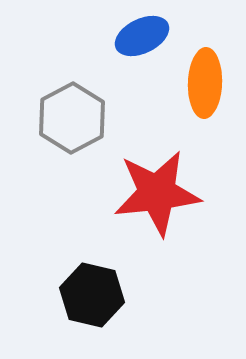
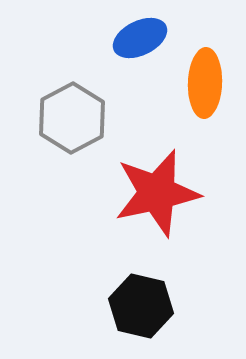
blue ellipse: moved 2 px left, 2 px down
red star: rotated 6 degrees counterclockwise
black hexagon: moved 49 px right, 11 px down
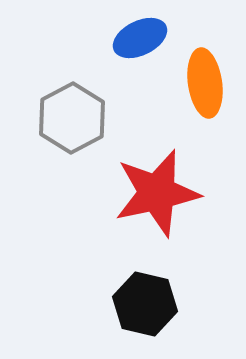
orange ellipse: rotated 10 degrees counterclockwise
black hexagon: moved 4 px right, 2 px up
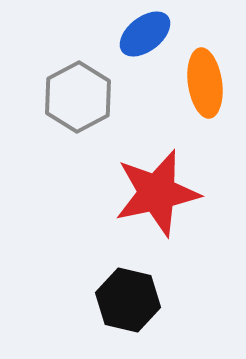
blue ellipse: moved 5 px right, 4 px up; rotated 12 degrees counterclockwise
gray hexagon: moved 6 px right, 21 px up
black hexagon: moved 17 px left, 4 px up
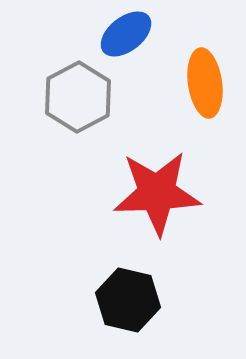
blue ellipse: moved 19 px left
red star: rotated 10 degrees clockwise
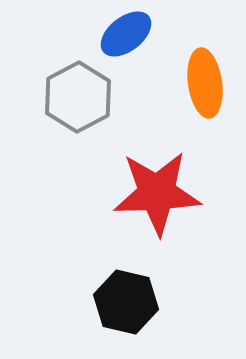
black hexagon: moved 2 px left, 2 px down
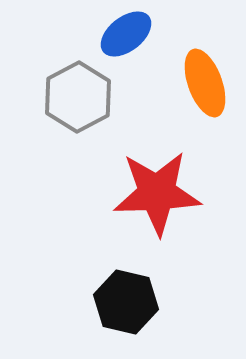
orange ellipse: rotated 12 degrees counterclockwise
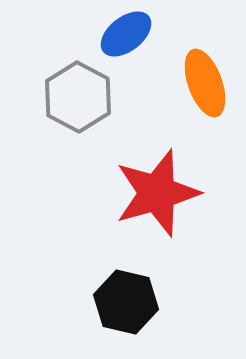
gray hexagon: rotated 4 degrees counterclockwise
red star: rotated 14 degrees counterclockwise
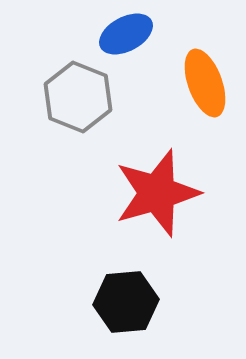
blue ellipse: rotated 10 degrees clockwise
gray hexagon: rotated 6 degrees counterclockwise
black hexagon: rotated 18 degrees counterclockwise
